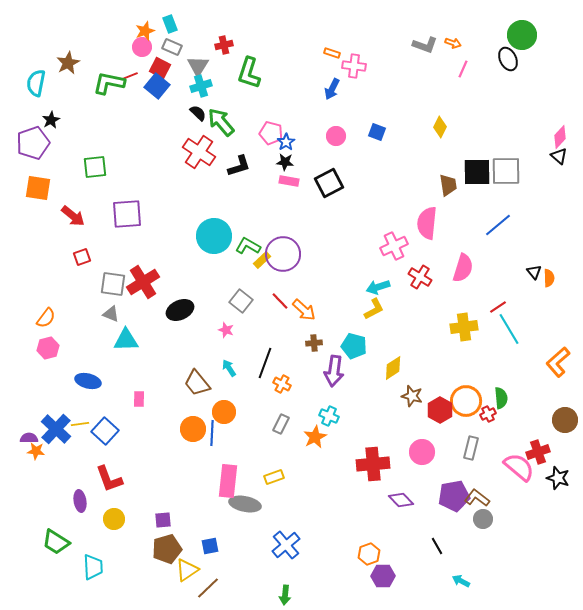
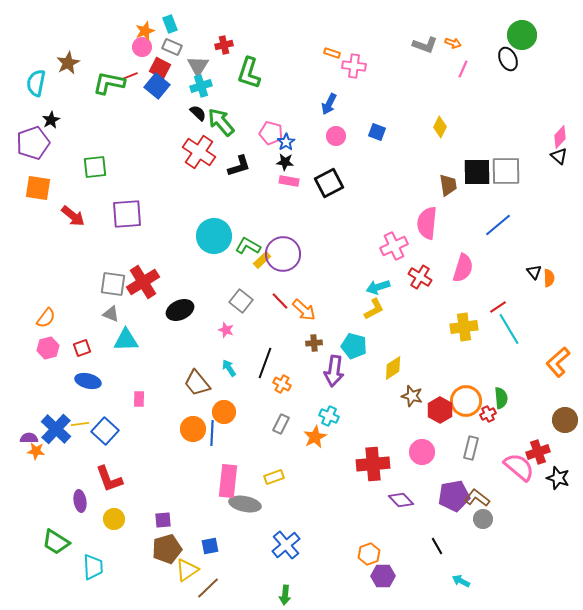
blue arrow at (332, 89): moved 3 px left, 15 px down
red square at (82, 257): moved 91 px down
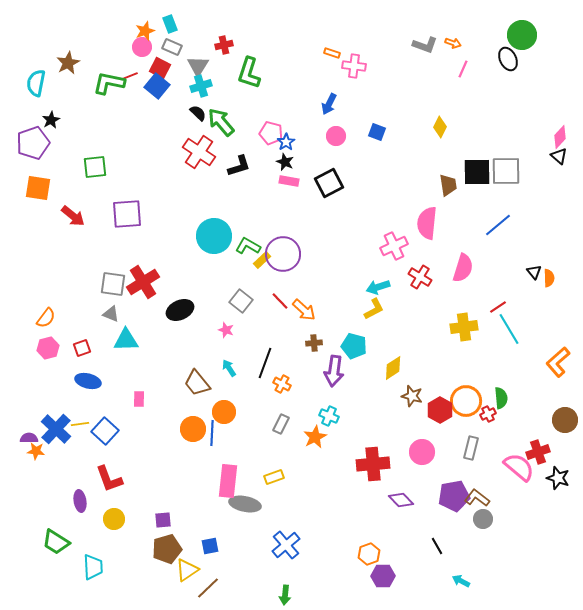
black star at (285, 162): rotated 18 degrees clockwise
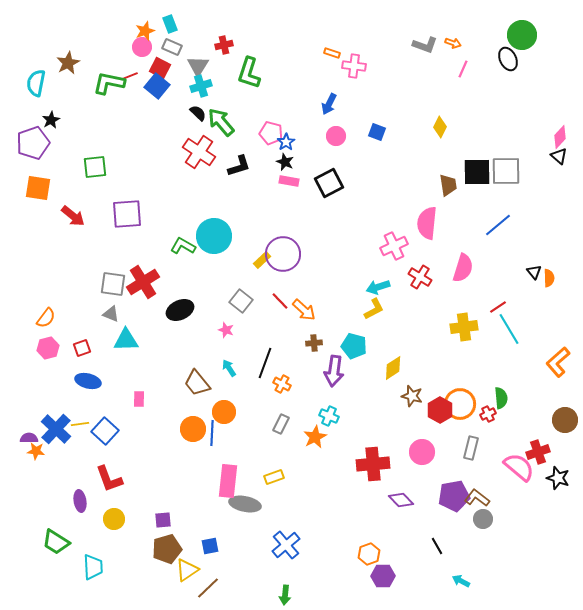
green L-shape at (248, 246): moved 65 px left
orange circle at (466, 401): moved 6 px left, 3 px down
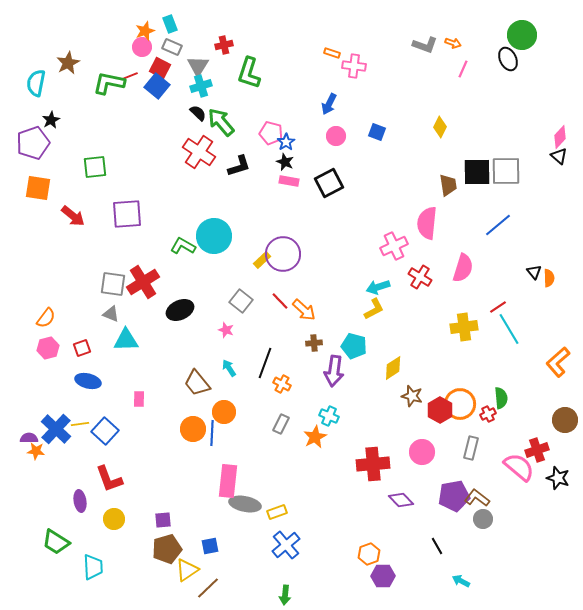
red cross at (538, 452): moved 1 px left, 2 px up
yellow rectangle at (274, 477): moved 3 px right, 35 px down
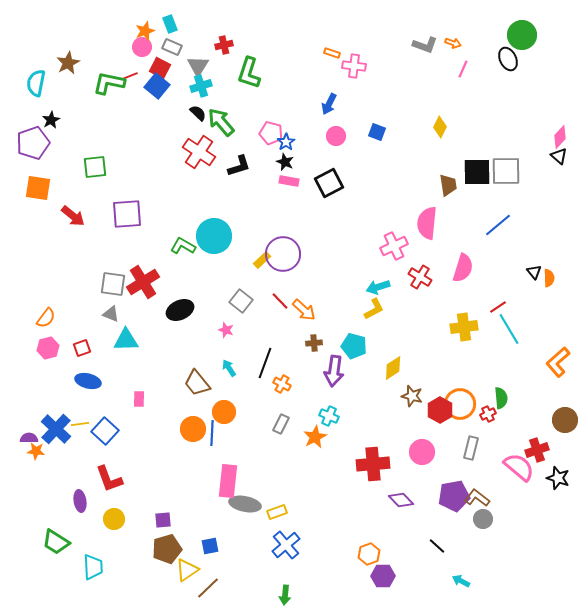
black line at (437, 546): rotated 18 degrees counterclockwise
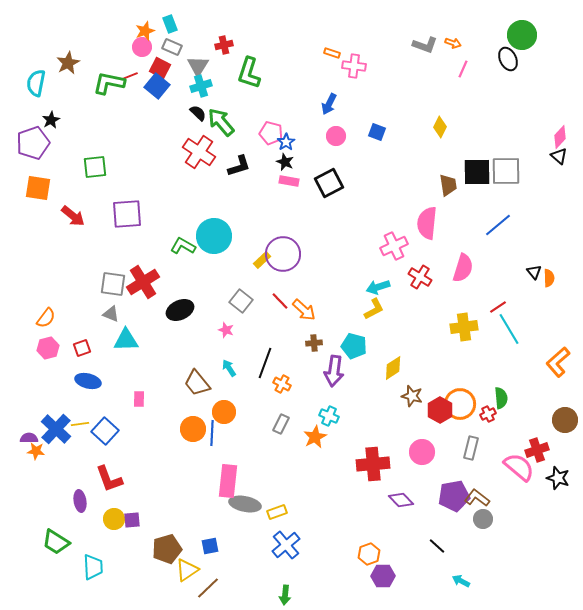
purple square at (163, 520): moved 31 px left
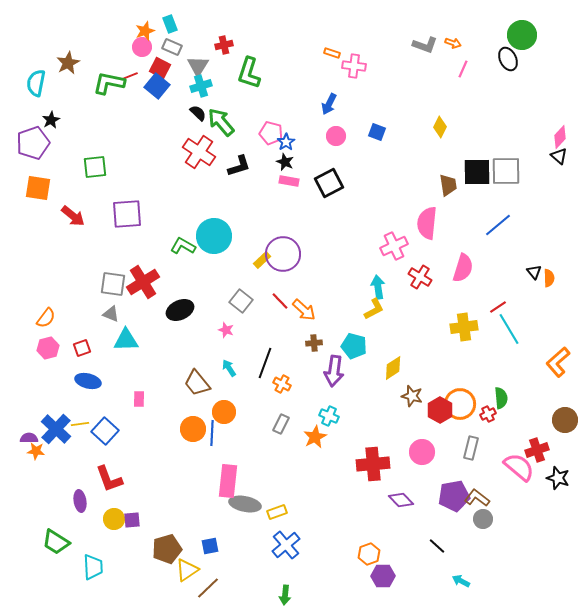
cyan arrow at (378, 287): rotated 100 degrees clockwise
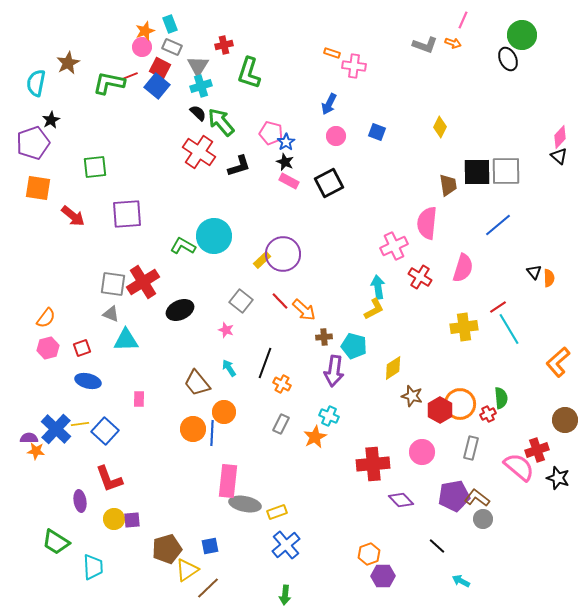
pink line at (463, 69): moved 49 px up
pink rectangle at (289, 181): rotated 18 degrees clockwise
brown cross at (314, 343): moved 10 px right, 6 px up
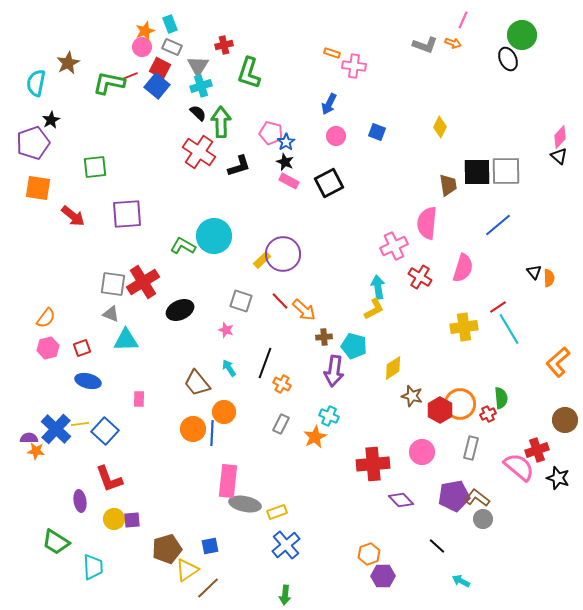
green arrow at (221, 122): rotated 40 degrees clockwise
gray square at (241, 301): rotated 20 degrees counterclockwise
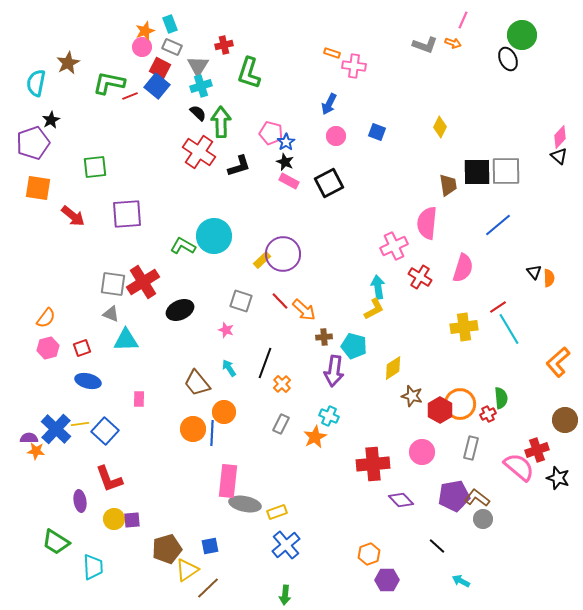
red line at (130, 76): moved 20 px down
orange cross at (282, 384): rotated 18 degrees clockwise
purple hexagon at (383, 576): moved 4 px right, 4 px down
